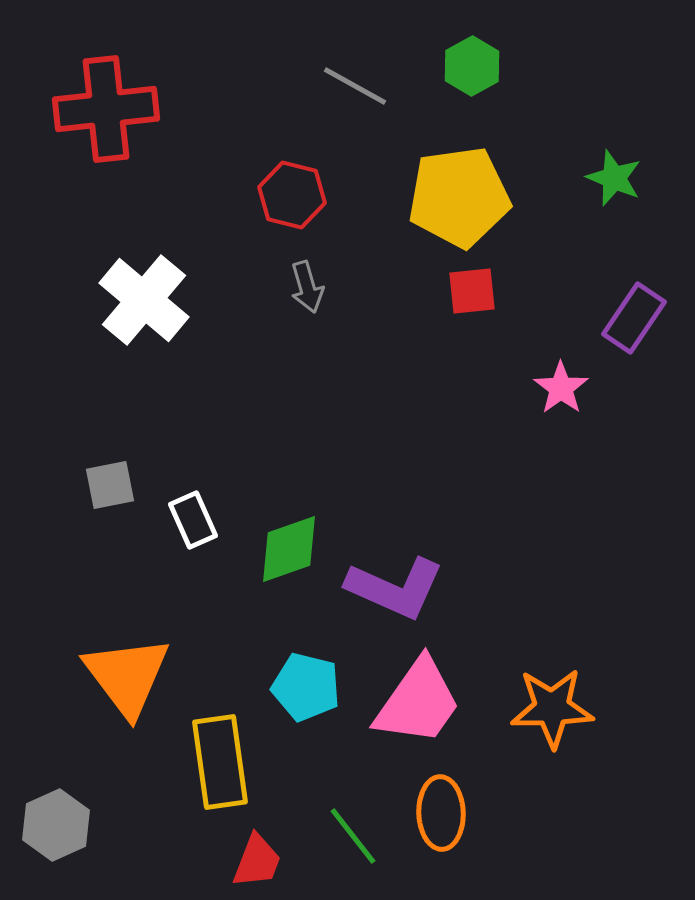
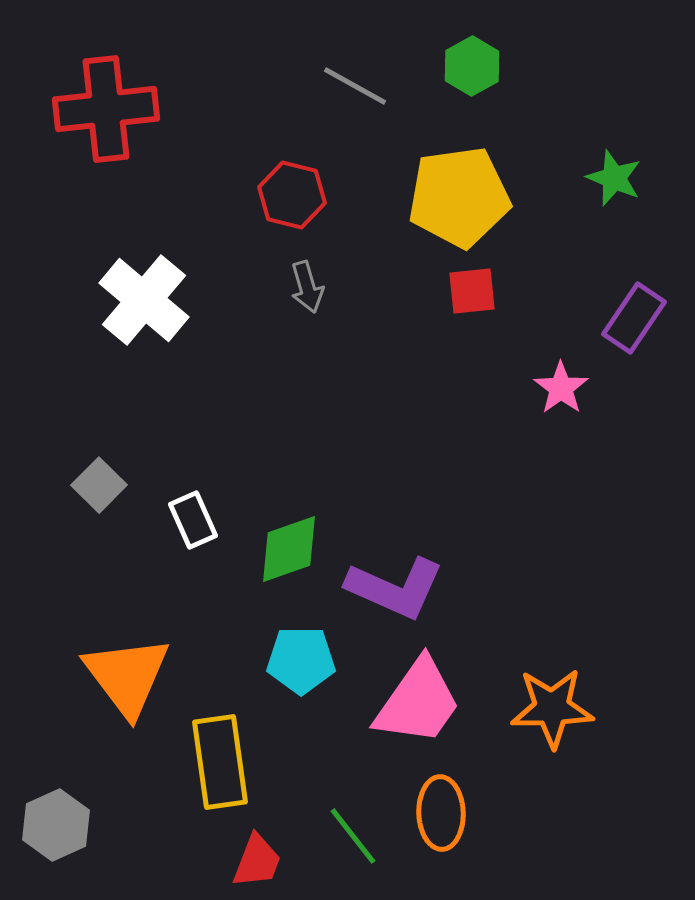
gray square: moved 11 px left; rotated 34 degrees counterclockwise
cyan pentagon: moved 5 px left, 27 px up; rotated 14 degrees counterclockwise
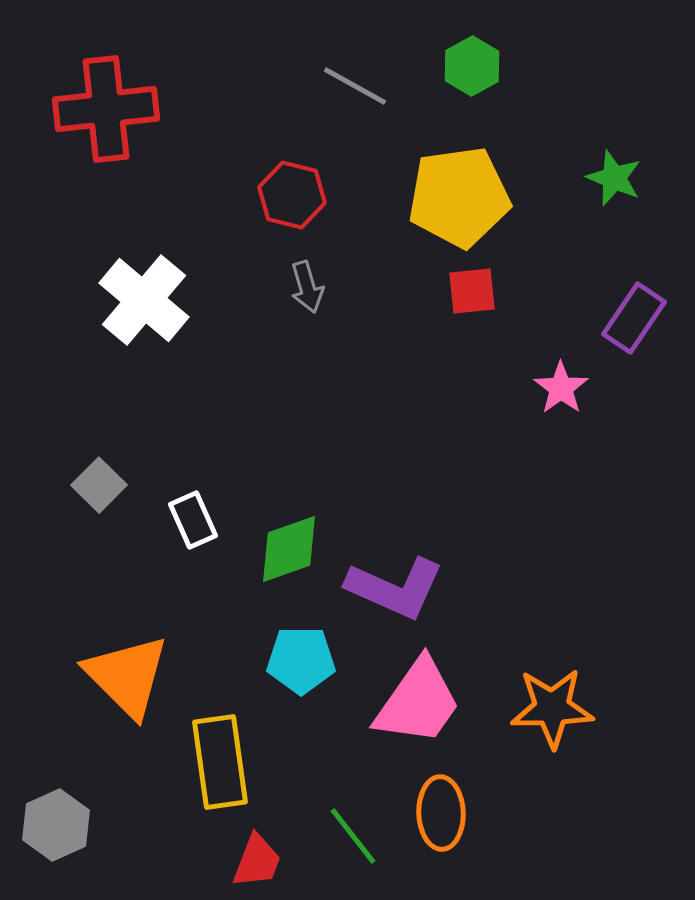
orange triangle: rotated 8 degrees counterclockwise
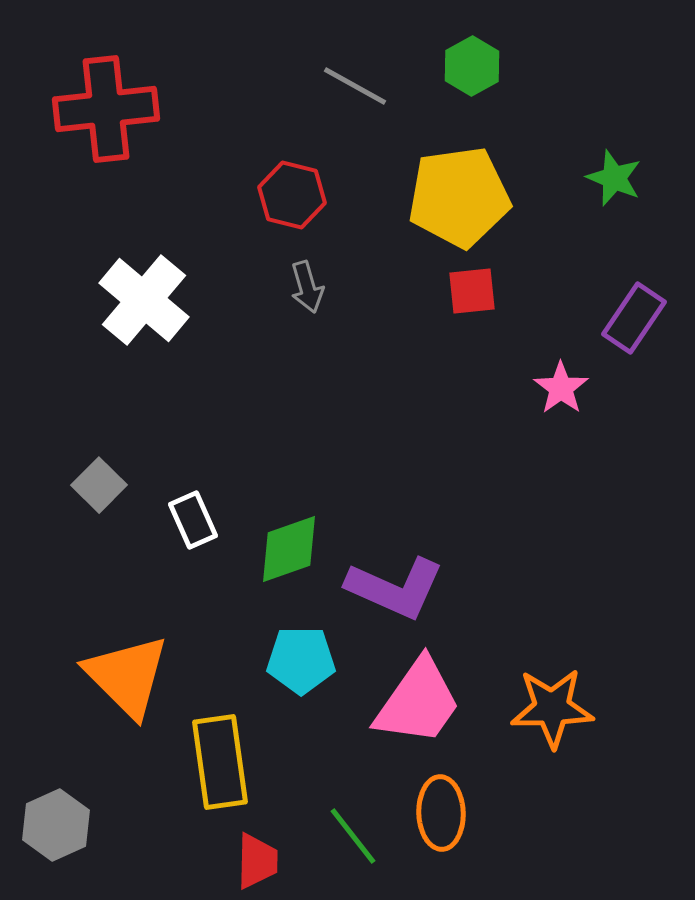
red trapezoid: rotated 20 degrees counterclockwise
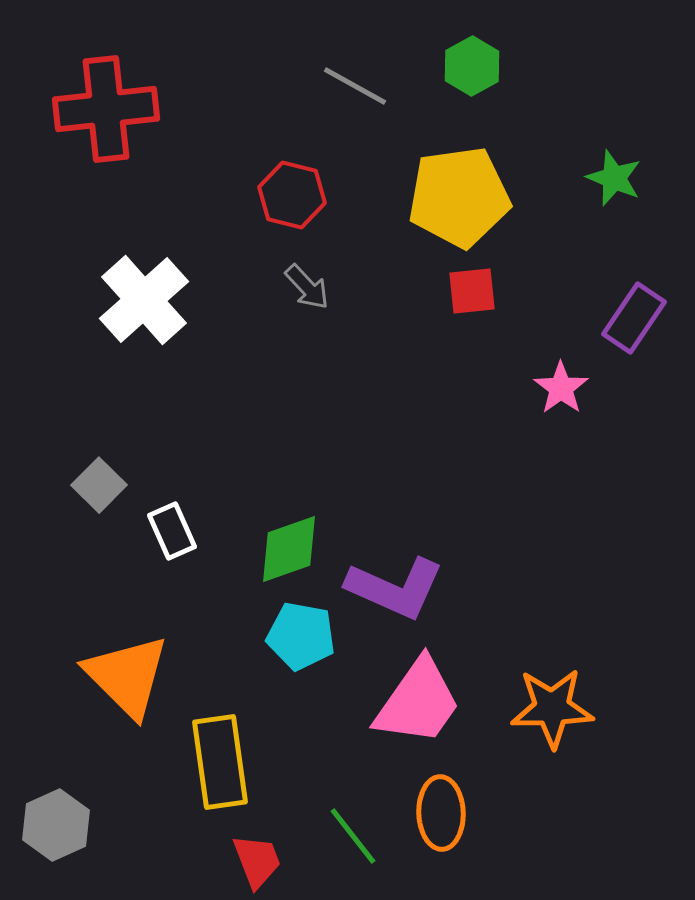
gray arrow: rotated 27 degrees counterclockwise
white cross: rotated 8 degrees clockwise
white rectangle: moved 21 px left, 11 px down
cyan pentagon: moved 24 px up; rotated 10 degrees clockwise
red trapezoid: rotated 22 degrees counterclockwise
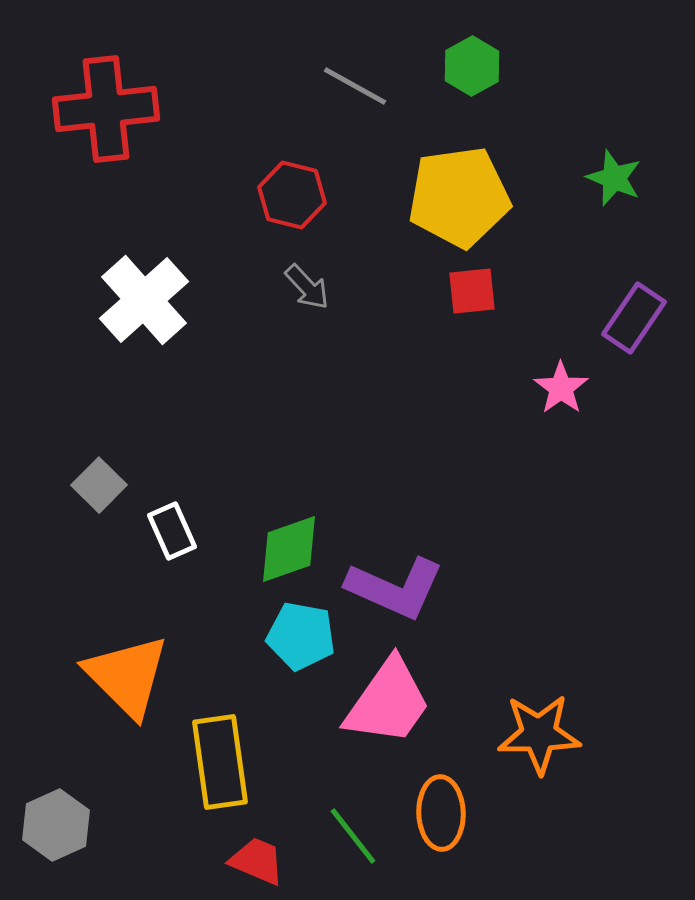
pink trapezoid: moved 30 px left
orange star: moved 13 px left, 26 px down
red trapezoid: rotated 46 degrees counterclockwise
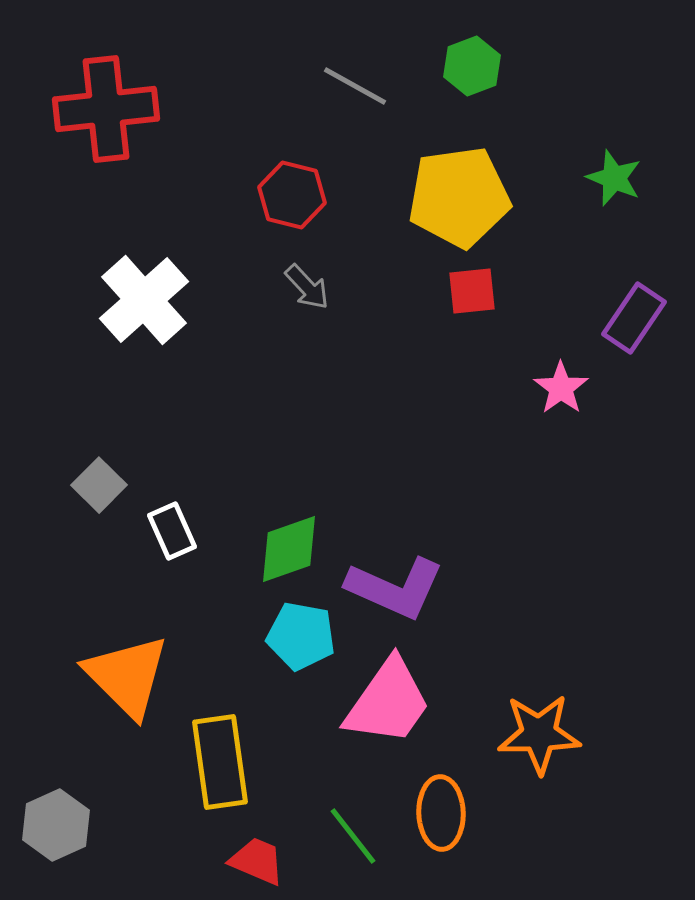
green hexagon: rotated 8 degrees clockwise
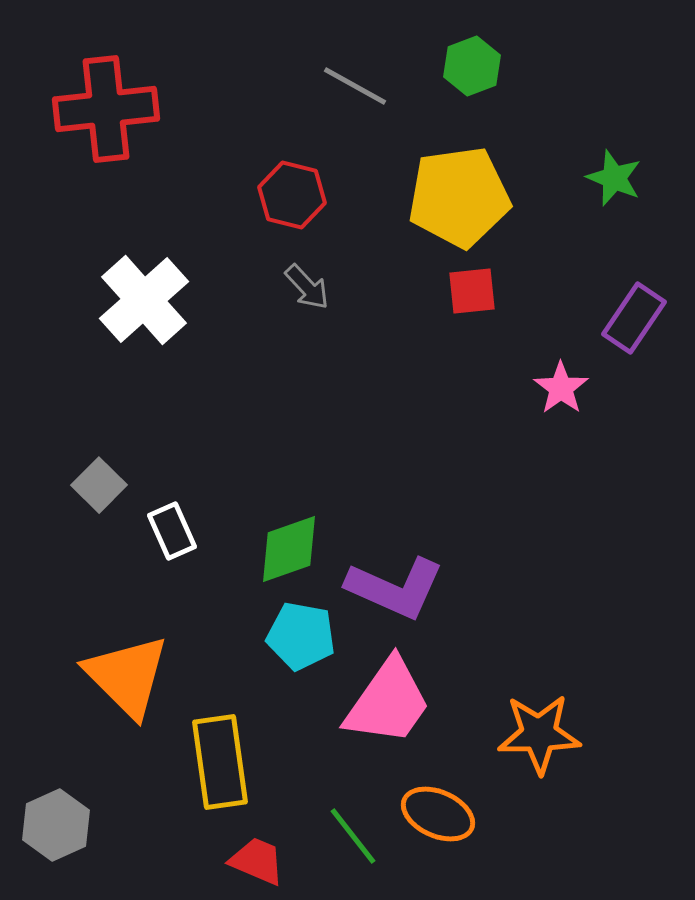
orange ellipse: moved 3 px left, 1 px down; rotated 64 degrees counterclockwise
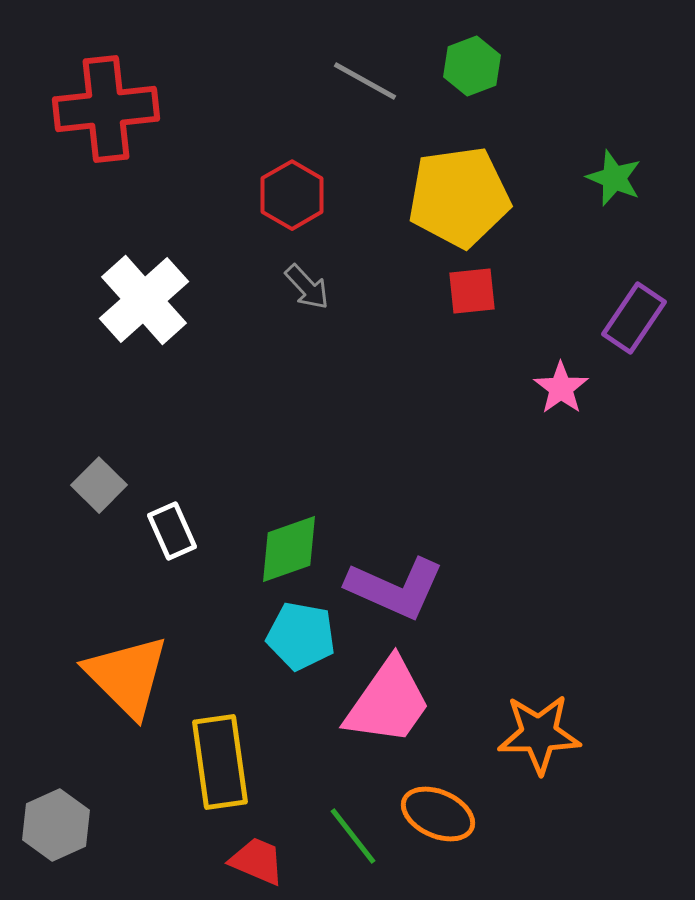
gray line: moved 10 px right, 5 px up
red hexagon: rotated 16 degrees clockwise
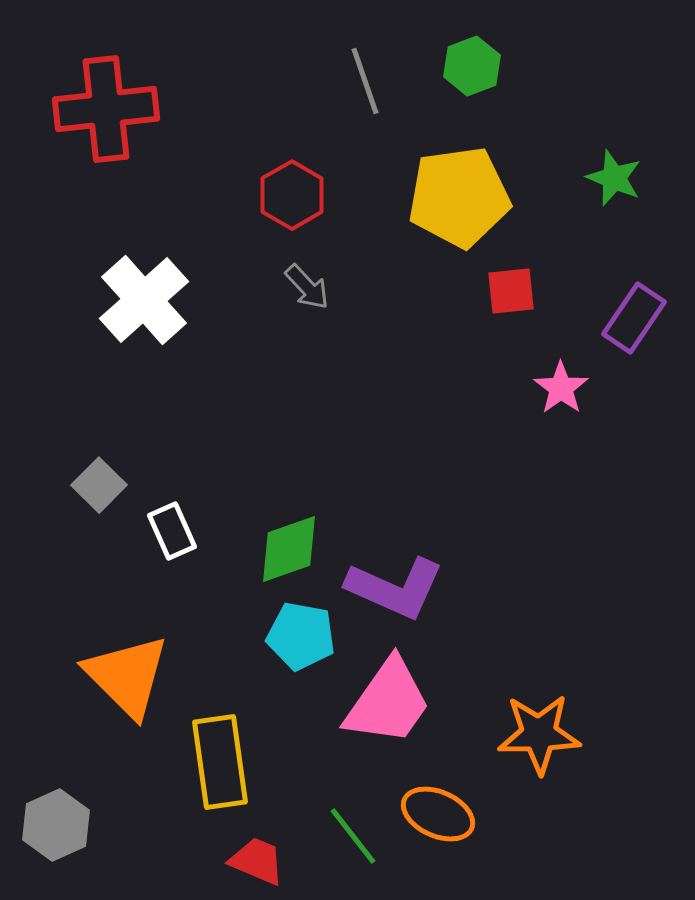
gray line: rotated 42 degrees clockwise
red square: moved 39 px right
